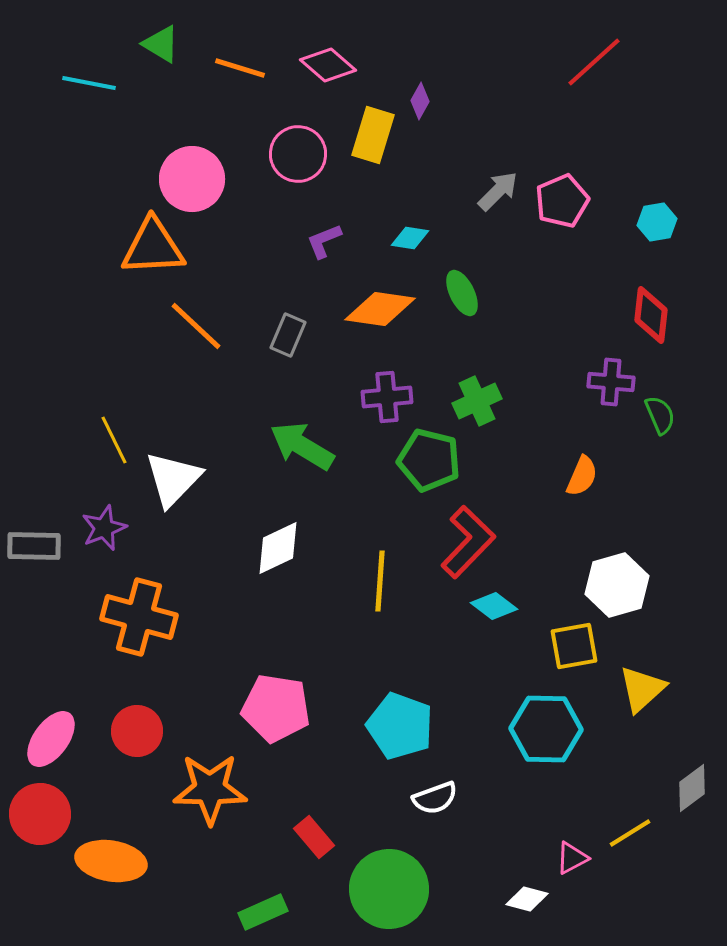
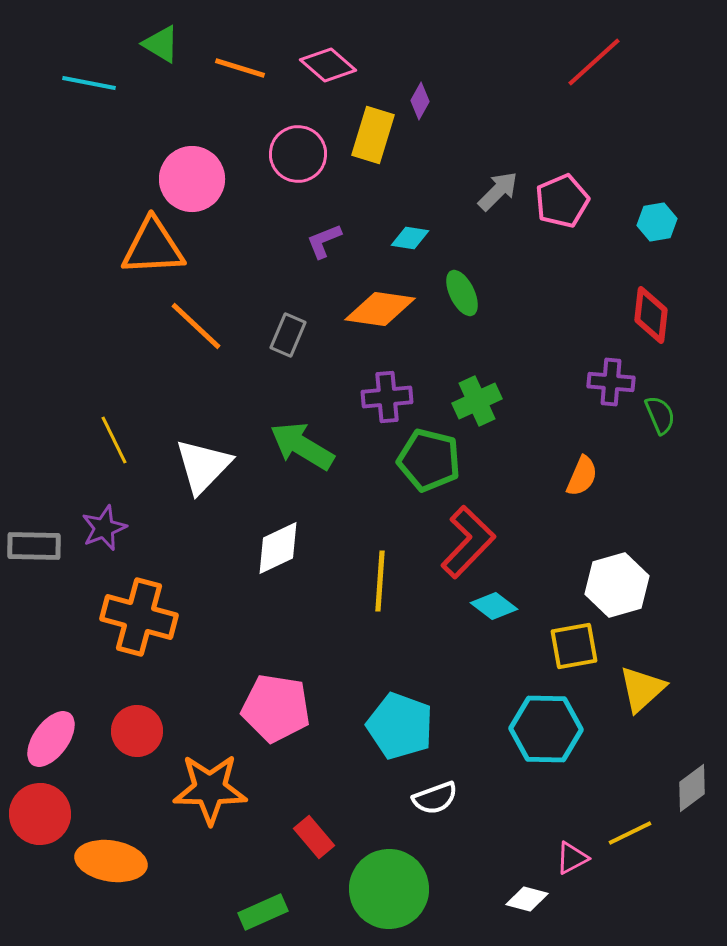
white triangle at (173, 479): moved 30 px right, 13 px up
yellow line at (630, 833): rotated 6 degrees clockwise
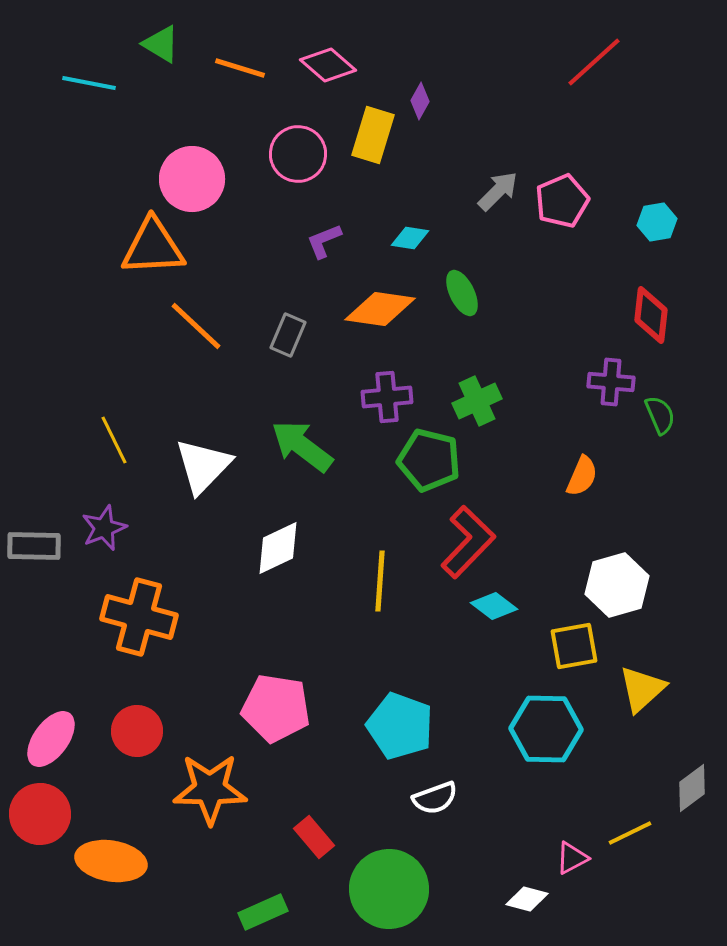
green arrow at (302, 446): rotated 6 degrees clockwise
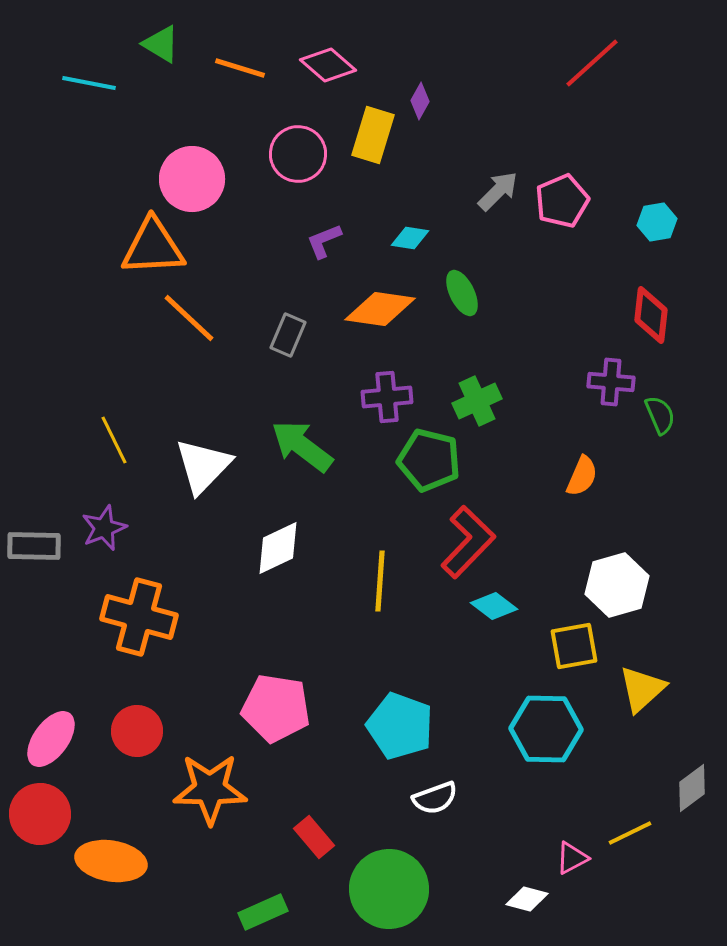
red line at (594, 62): moved 2 px left, 1 px down
orange line at (196, 326): moved 7 px left, 8 px up
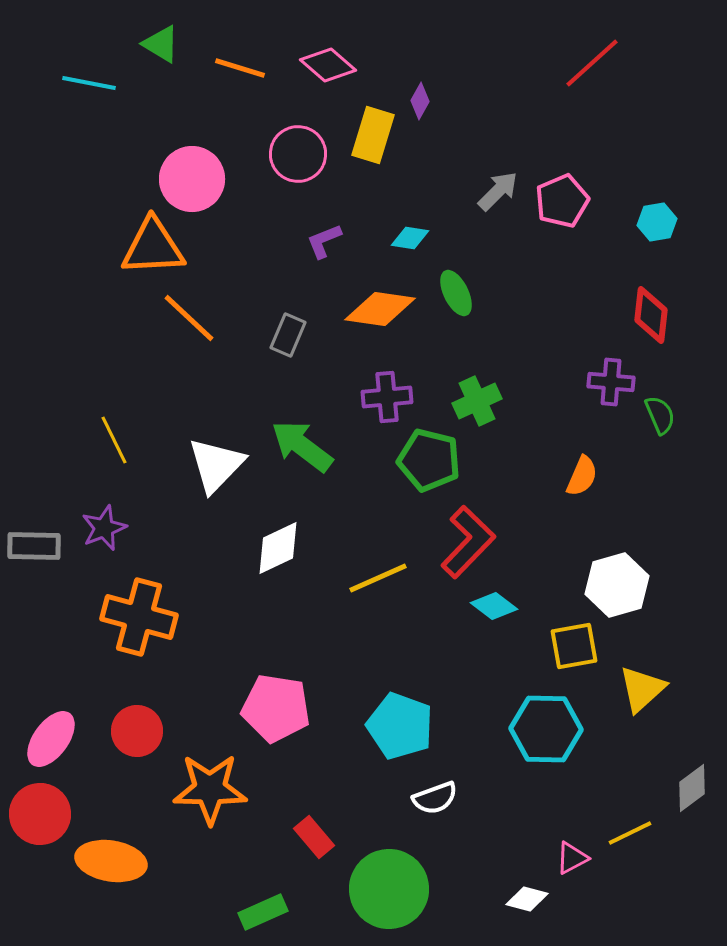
green ellipse at (462, 293): moved 6 px left
white triangle at (203, 466): moved 13 px right, 1 px up
yellow line at (380, 581): moved 2 px left, 3 px up; rotated 62 degrees clockwise
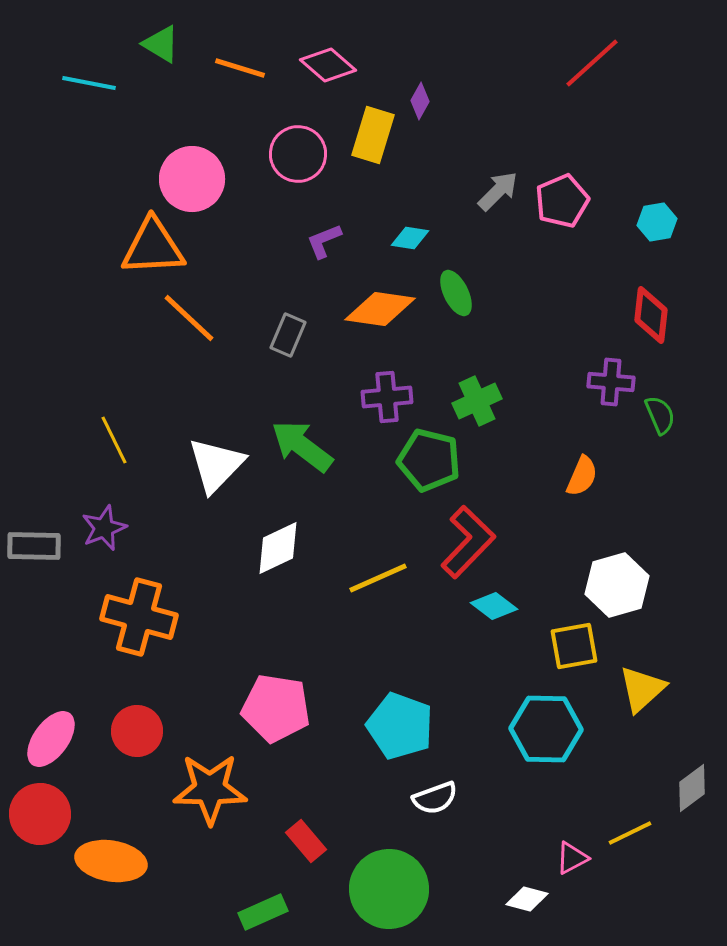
red rectangle at (314, 837): moved 8 px left, 4 px down
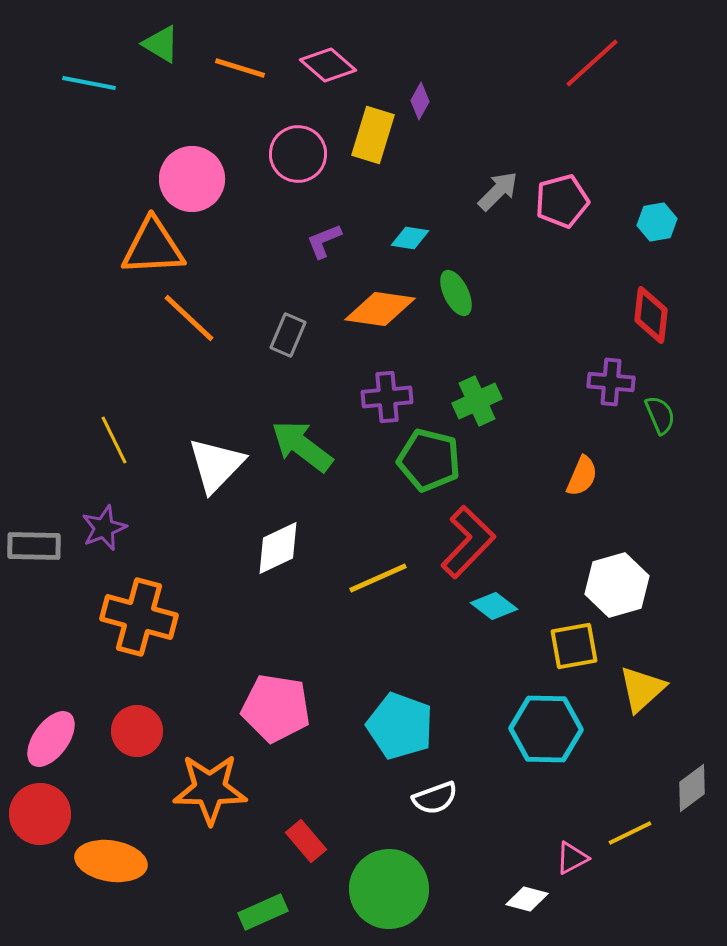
pink pentagon at (562, 201): rotated 8 degrees clockwise
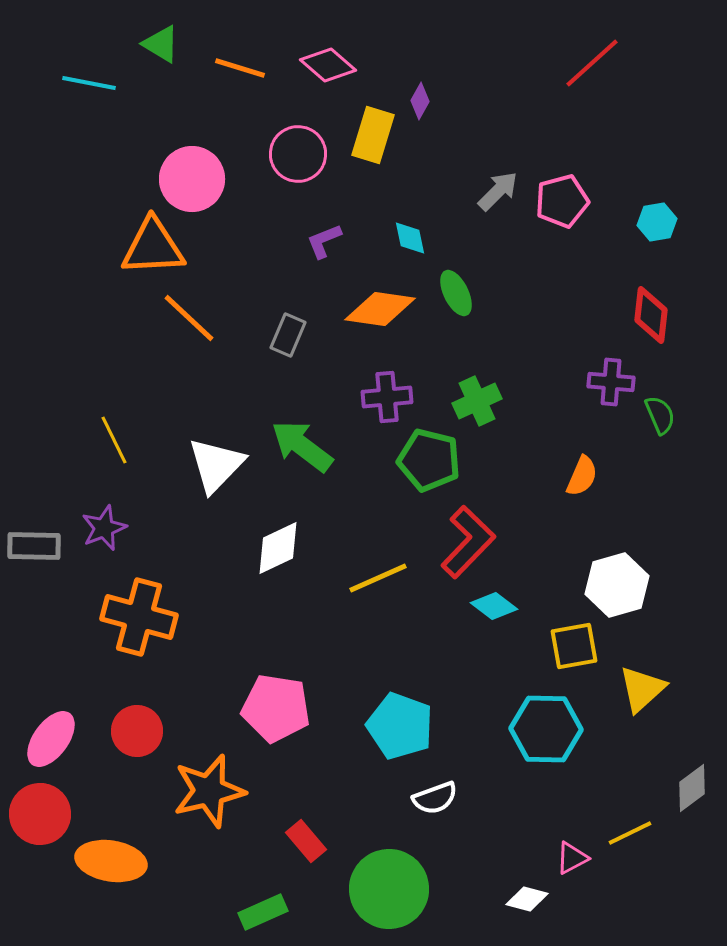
cyan diamond at (410, 238): rotated 69 degrees clockwise
orange star at (210, 789): moved 1 px left, 2 px down; rotated 14 degrees counterclockwise
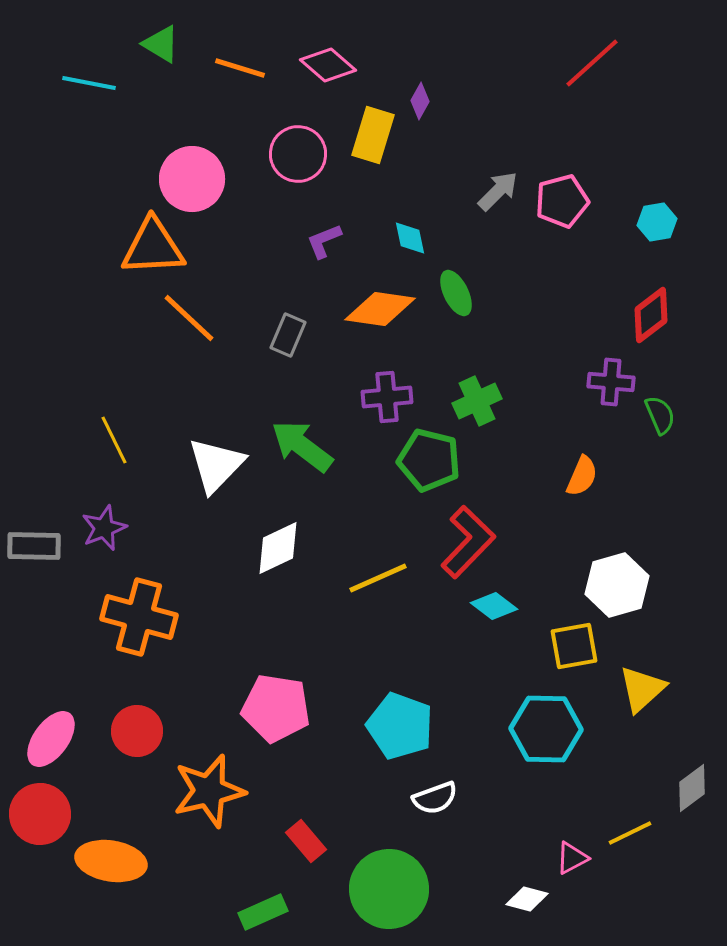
red diamond at (651, 315): rotated 46 degrees clockwise
